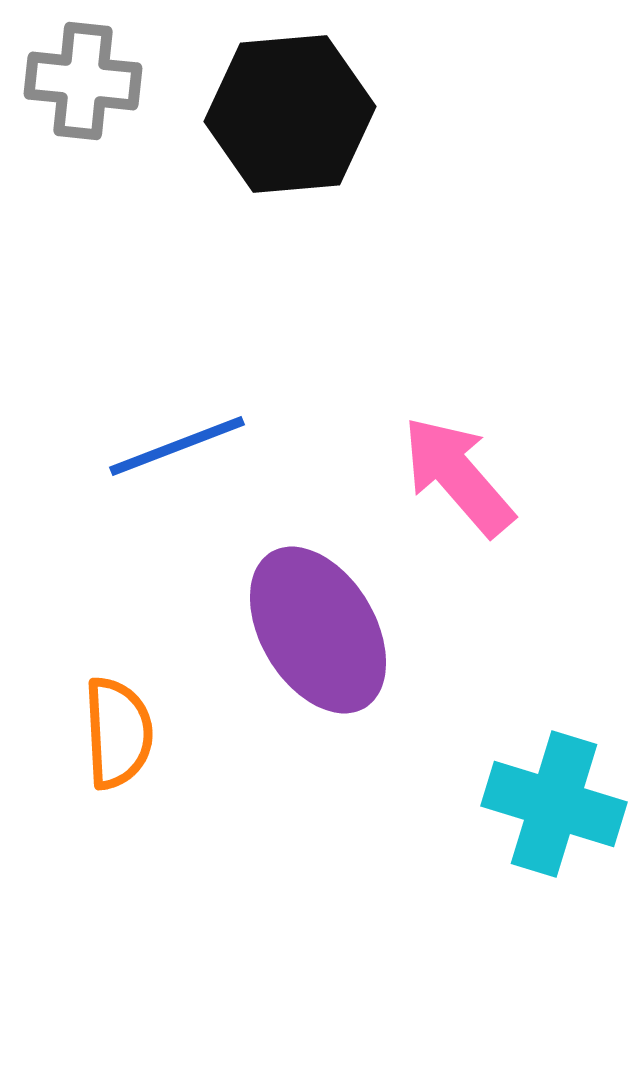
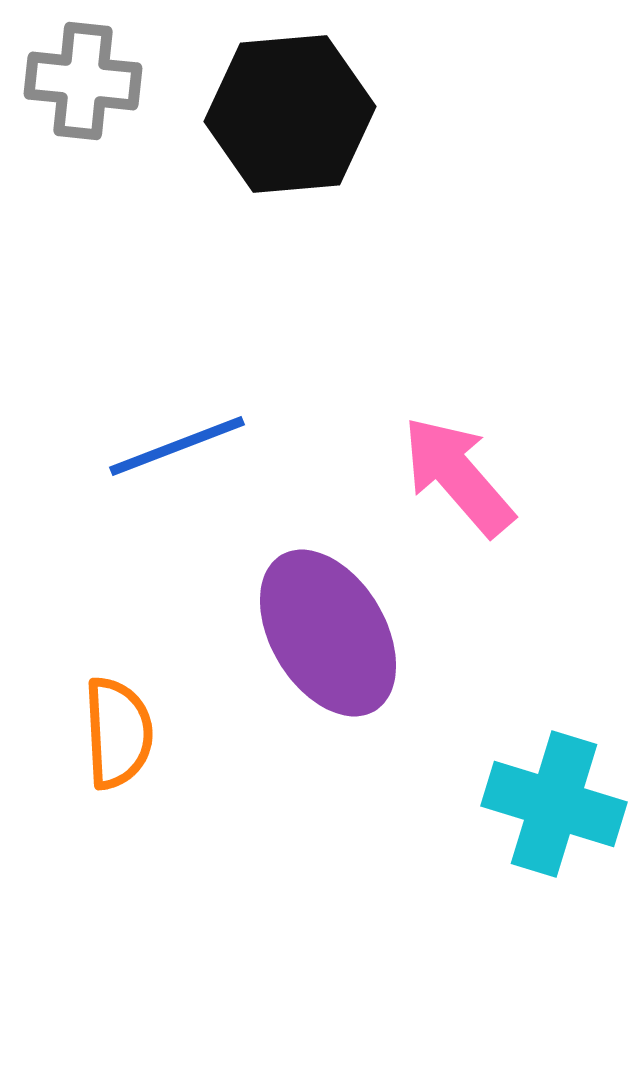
purple ellipse: moved 10 px right, 3 px down
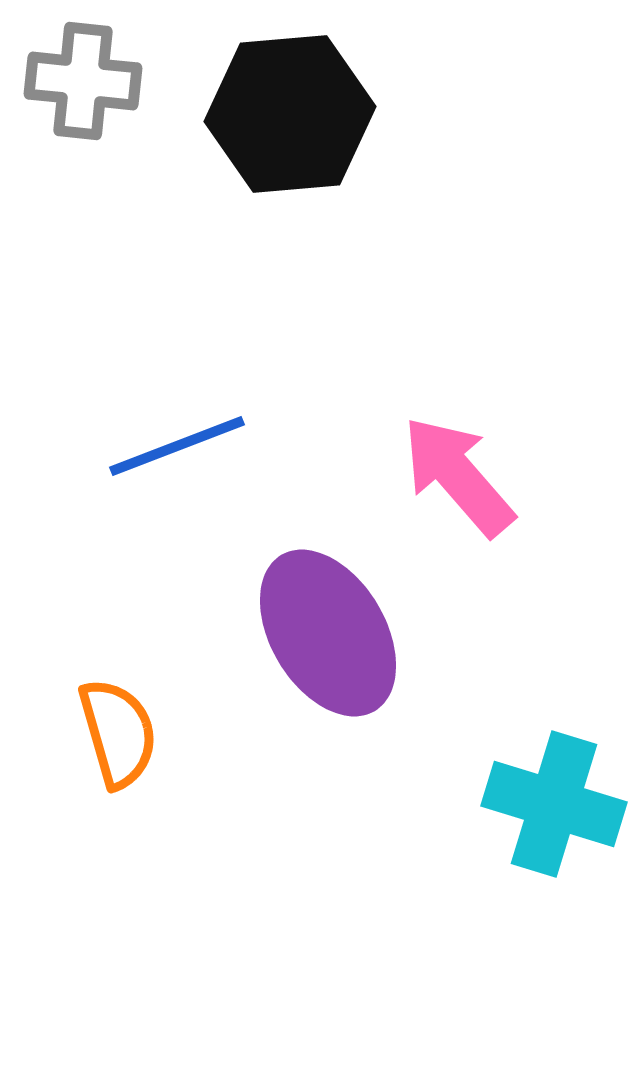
orange semicircle: rotated 13 degrees counterclockwise
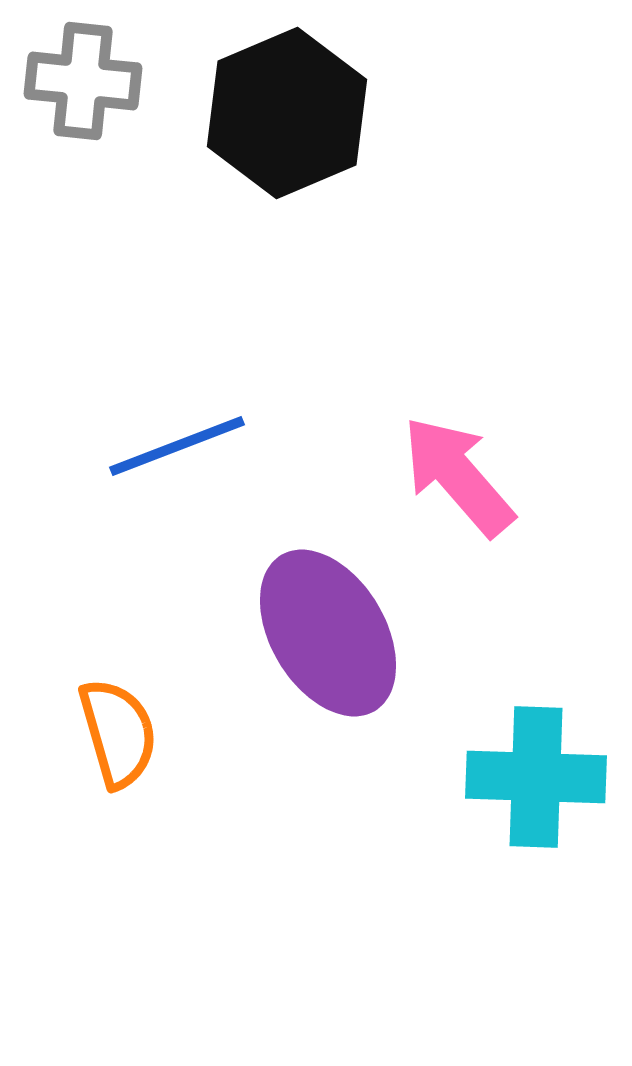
black hexagon: moved 3 px left, 1 px up; rotated 18 degrees counterclockwise
cyan cross: moved 18 px left, 27 px up; rotated 15 degrees counterclockwise
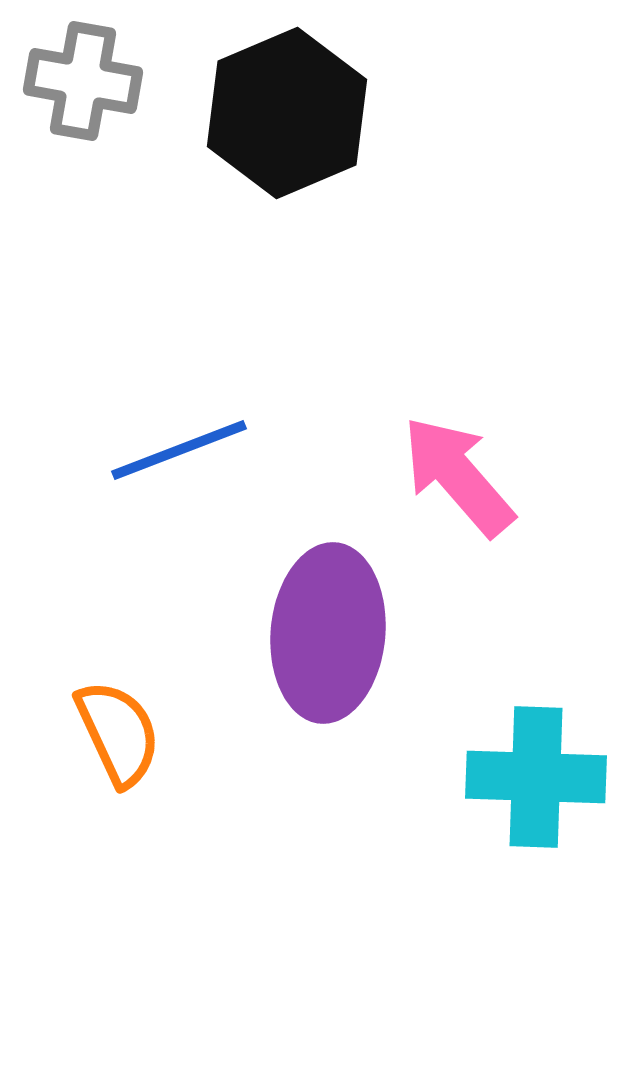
gray cross: rotated 4 degrees clockwise
blue line: moved 2 px right, 4 px down
purple ellipse: rotated 36 degrees clockwise
orange semicircle: rotated 9 degrees counterclockwise
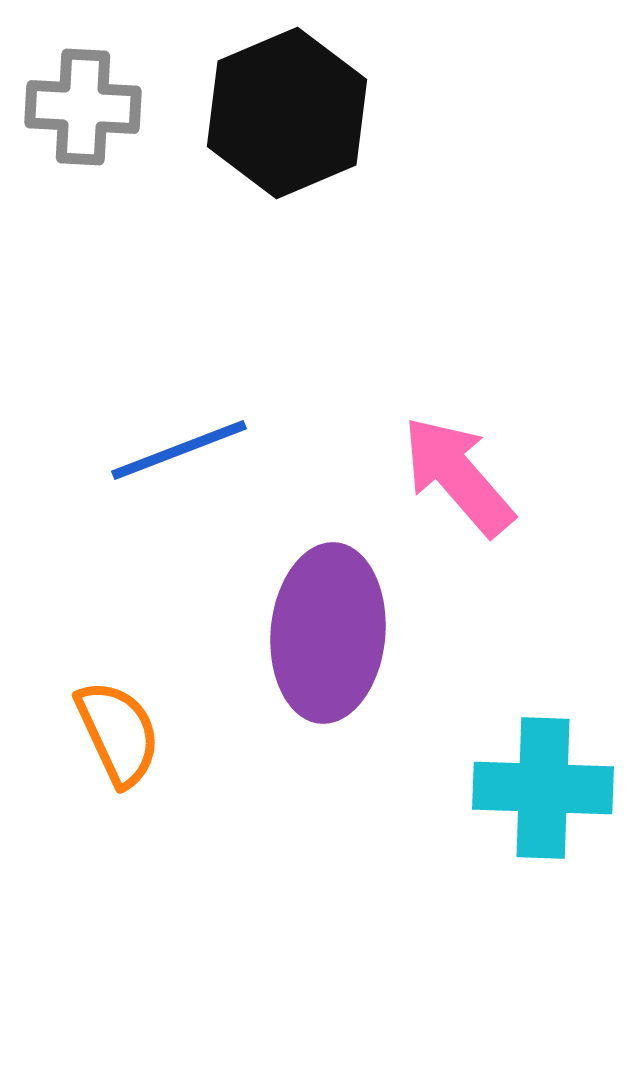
gray cross: moved 26 px down; rotated 7 degrees counterclockwise
cyan cross: moved 7 px right, 11 px down
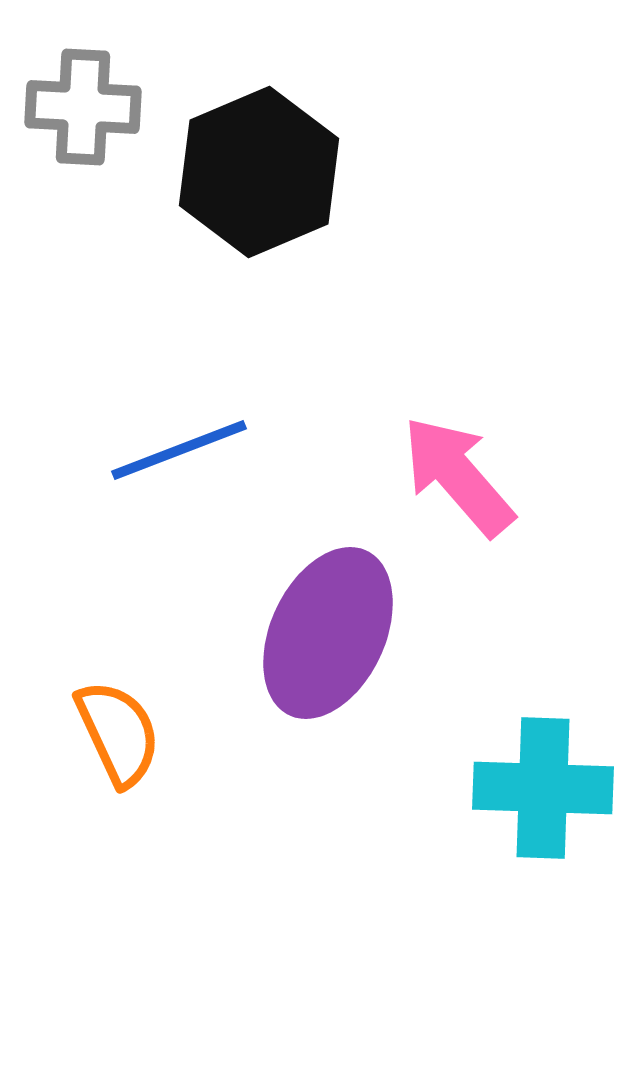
black hexagon: moved 28 px left, 59 px down
purple ellipse: rotated 20 degrees clockwise
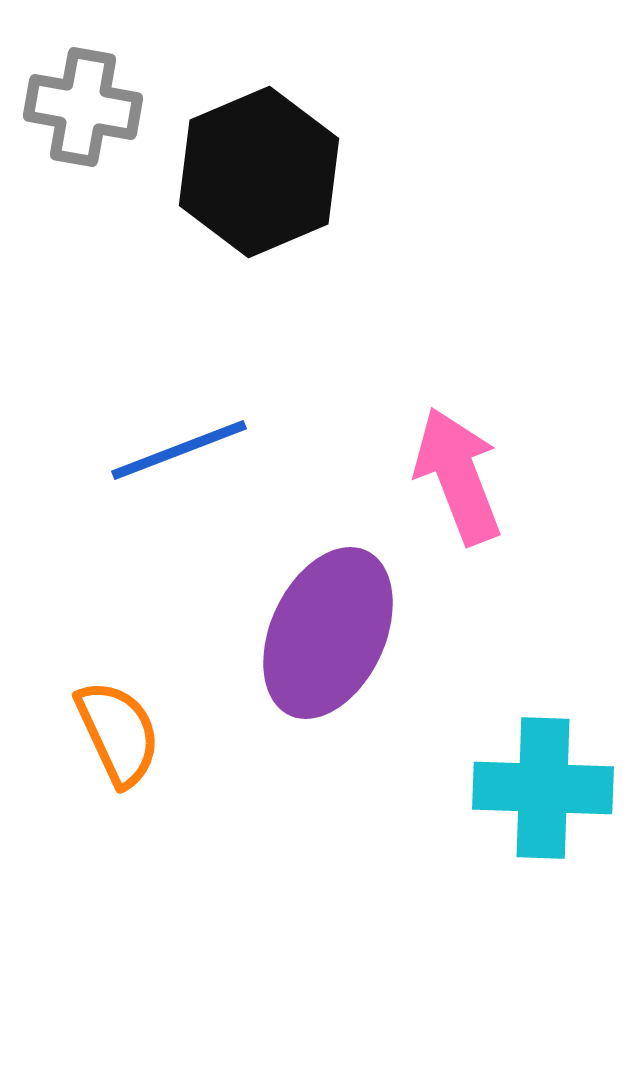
gray cross: rotated 7 degrees clockwise
pink arrow: rotated 20 degrees clockwise
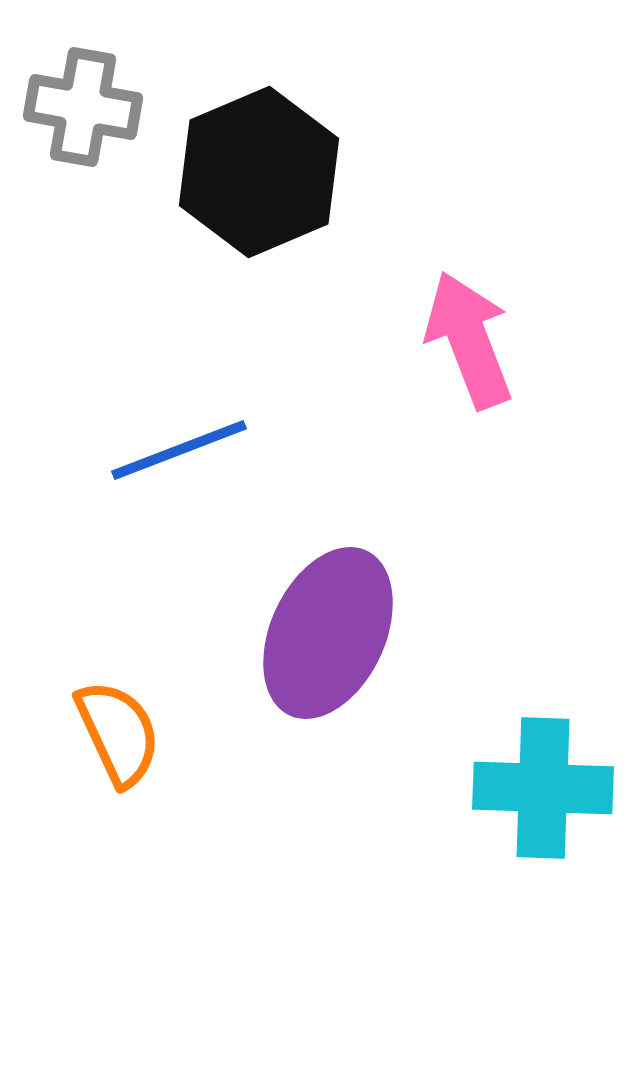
pink arrow: moved 11 px right, 136 px up
